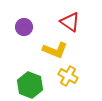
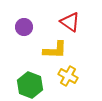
yellow L-shape: rotated 20 degrees counterclockwise
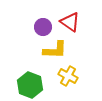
purple circle: moved 19 px right
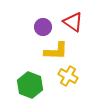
red triangle: moved 3 px right
yellow L-shape: moved 1 px right, 1 px down
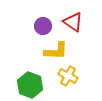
purple circle: moved 1 px up
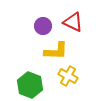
red triangle: rotated 10 degrees counterclockwise
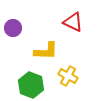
purple circle: moved 30 px left, 2 px down
yellow L-shape: moved 10 px left
green hexagon: moved 1 px right
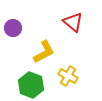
red triangle: rotated 15 degrees clockwise
yellow L-shape: moved 2 px left, 1 px down; rotated 30 degrees counterclockwise
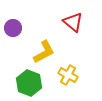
yellow cross: moved 1 px up
green hexagon: moved 2 px left, 2 px up
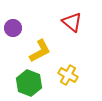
red triangle: moved 1 px left
yellow L-shape: moved 4 px left, 1 px up
